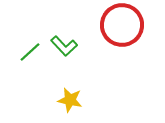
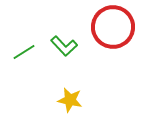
red circle: moved 9 px left, 2 px down
green line: moved 6 px left; rotated 10 degrees clockwise
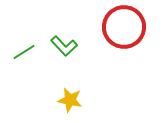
red circle: moved 11 px right
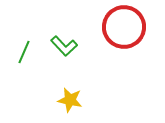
green line: rotated 35 degrees counterclockwise
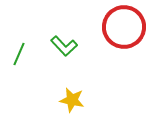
green line: moved 5 px left, 2 px down
yellow star: moved 2 px right
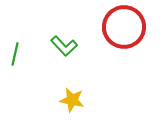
green line: moved 4 px left; rotated 10 degrees counterclockwise
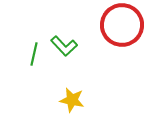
red circle: moved 2 px left, 2 px up
green line: moved 19 px right
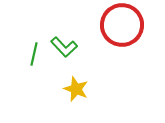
green L-shape: moved 1 px down
yellow star: moved 4 px right, 11 px up; rotated 10 degrees clockwise
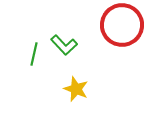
green L-shape: moved 2 px up
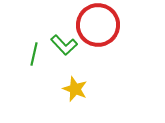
red circle: moved 24 px left
yellow star: moved 1 px left
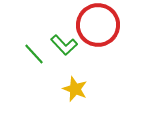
green line: rotated 55 degrees counterclockwise
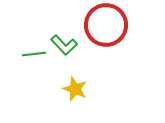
red circle: moved 8 px right
green line: rotated 55 degrees counterclockwise
